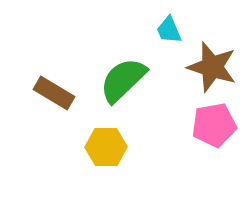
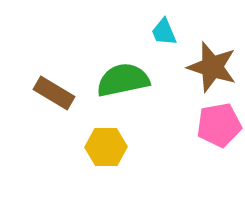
cyan trapezoid: moved 5 px left, 2 px down
green semicircle: rotated 32 degrees clockwise
pink pentagon: moved 5 px right
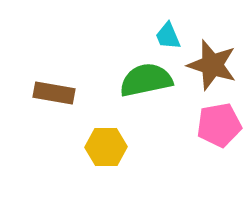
cyan trapezoid: moved 4 px right, 4 px down
brown star: moved 2 px up
green semicircle: moved 23 px right
brown rectangle: rotated 21 degrees counterclockwise
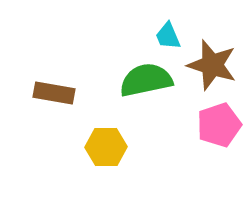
pink pentagon: rotated 9 degrees counterclockwise
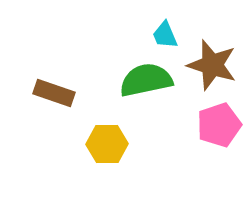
cyan trapezoid: moved 3 px left, 1 px up
brown rectangle: rotated 9 degrees clockwise
yellow hexagon: moved 1 px right, 3 px up
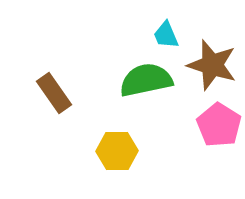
cyan trapezoid: moved 1 px right
brown rectangle: rotated 36 degrees clockwise
pink pentagon: rotated 21 degrees counterclockwise
yellow hexagon: moved 10 px right, 7 px down
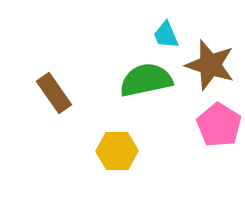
brown star: moved 2 px left
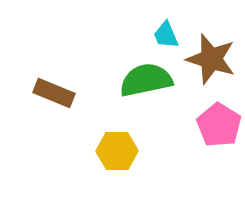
brown star: moved 1 px right, 6 px up
brown rectangle: rotated 33 degrees counterclockwise
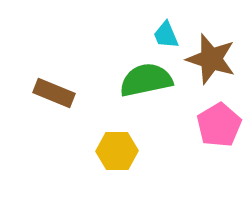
pink pentagon: rotated 9 degrees clockwise
